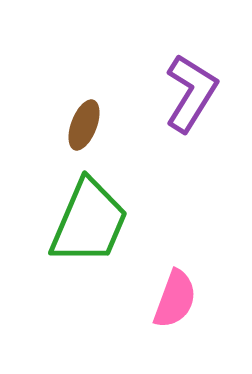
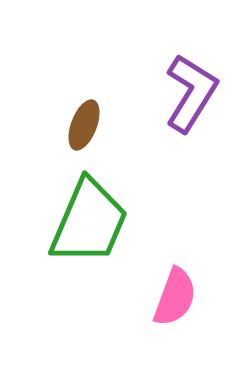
pink semicircle: moved 2 px up
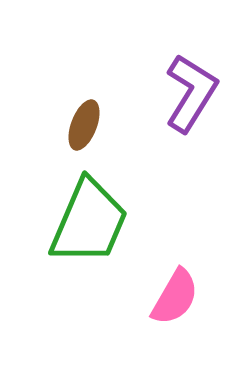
pink semicircle: rotated 10 degrees clockwise
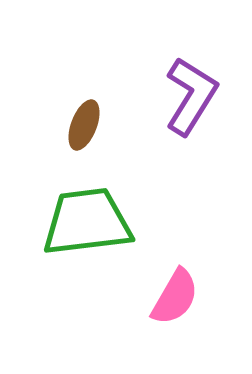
purple L-shape: moved 3 px down
green trapezoid: moved 2 px left; rotated 120 degrees counterclockwise
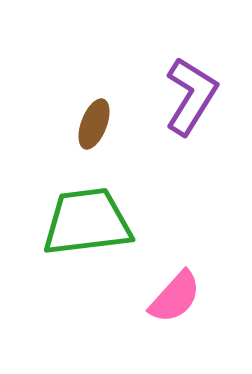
brown ellipse: moved 10 px right, 1 px up
pink semicircle: rotated 12 degrees clockwise
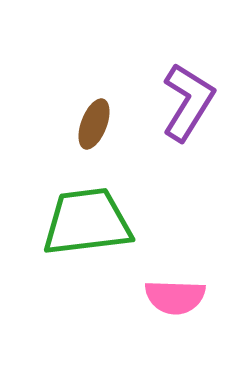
purple L-shape: moved 3 px left, 6 px down
pink semicircle: rotated 50 degrees clockwise
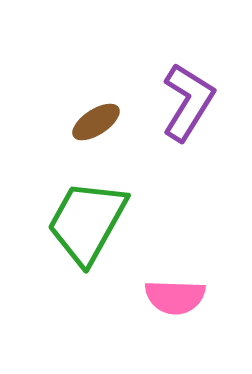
brown ellipse: moved 2 px right, 2 px up; rotated 36 degrees clockwise
green trapezoid: rotated 54 degrees counterclockwise
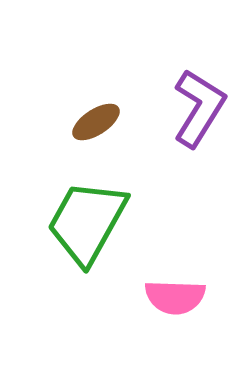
purple L-shape: moved 11 px right, 6 px down
